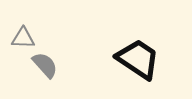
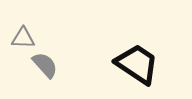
black trapezoid: moved 1 px left, 5 px down
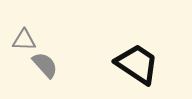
gray triangle: moved 1 px right, 2 px down
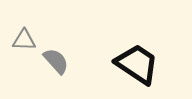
gray semicircle: moved 11 px right, 4 px up
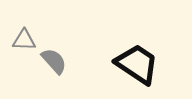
gray semicircle: moved 2 px left
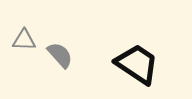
gray semicircle: moved 6 px right, 6 px up
